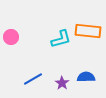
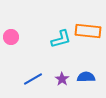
purple star: moved 4 px up
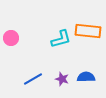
pink circle: moved 1 px down
purple star: rotated 16 degrees counterclockwise
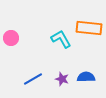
orange rectangle: moved 1 px right, 3 px up
cyan L-shape: rotated 105 degrees counterclockwise
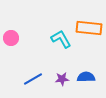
purple star: rotated 24 degrees counterclockwise
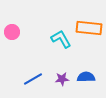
pink circle: moved 1 px right, 6 px up
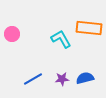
pink circle: moved 2 px down
blue semicircle: moved 1 px left, 1 px down; rotated 12 degrees counterclockwise
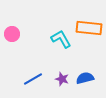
purple star: rotated 24 degrees clockwise
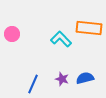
cyan L-shape: rotated 15 degrees counterclockwise
blue line: moved 5 px down; rotated 36 degrees counterclockwise
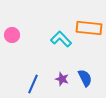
pink circle: moved 1 px down
blue semicircle: rotated 78 degrees clockwise
